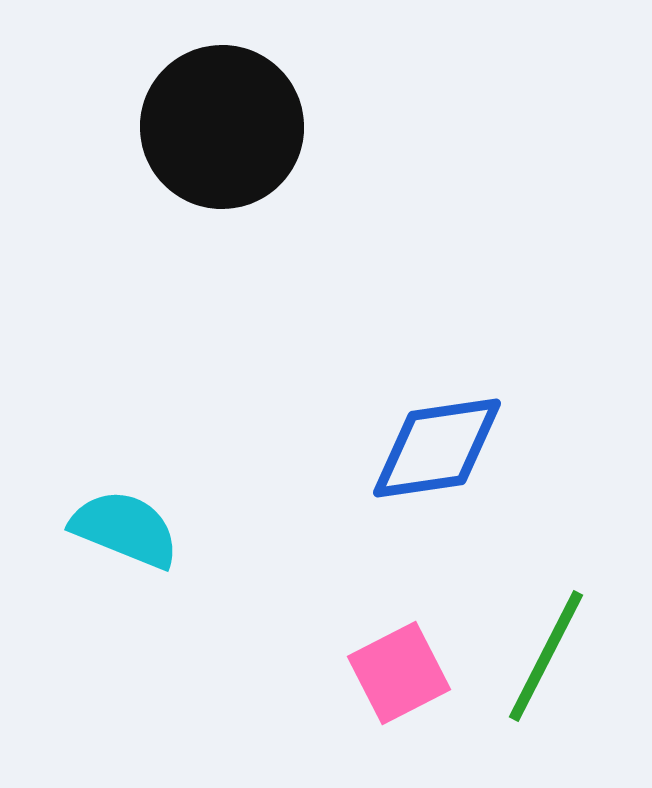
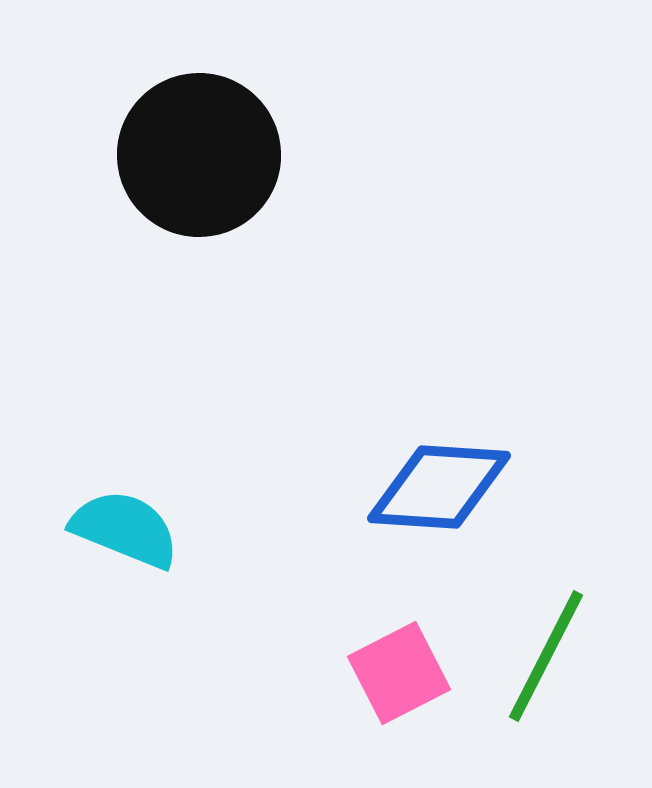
black circle: moved 23 px left, 28 px down
blue diamond: moved 2 px right, 39 px down; rotated 12 degrees clockwise
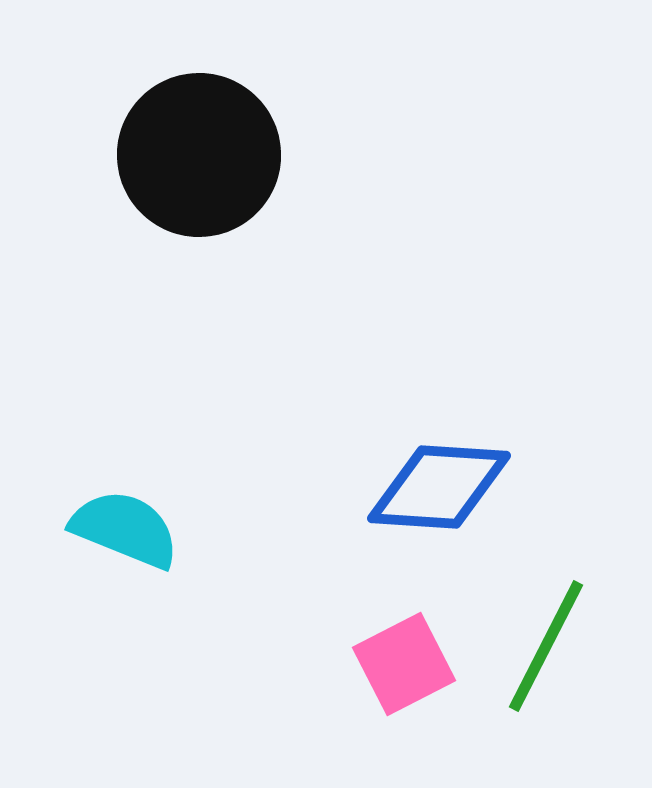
green line: moved 10 px up
pink square: moved 5 px right, 9 px up
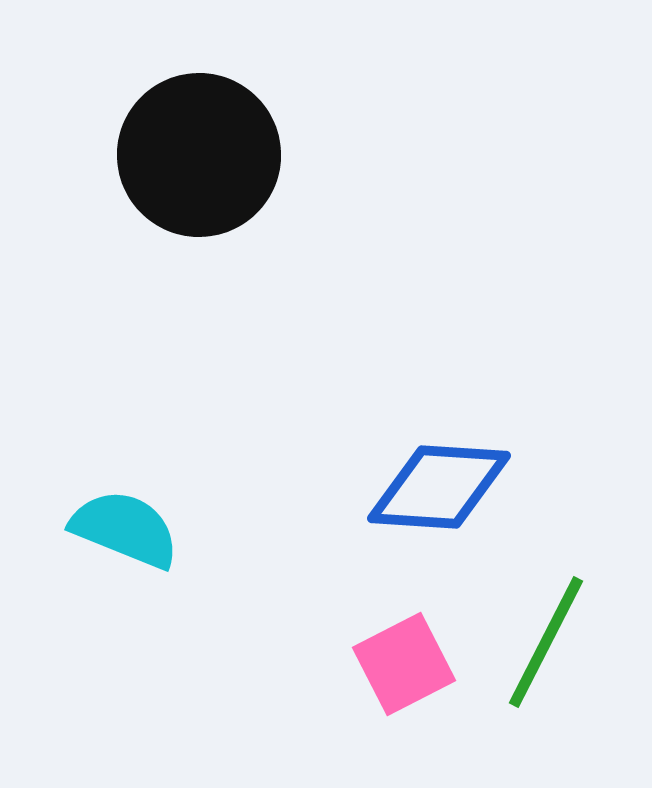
green line: moved 4 px up
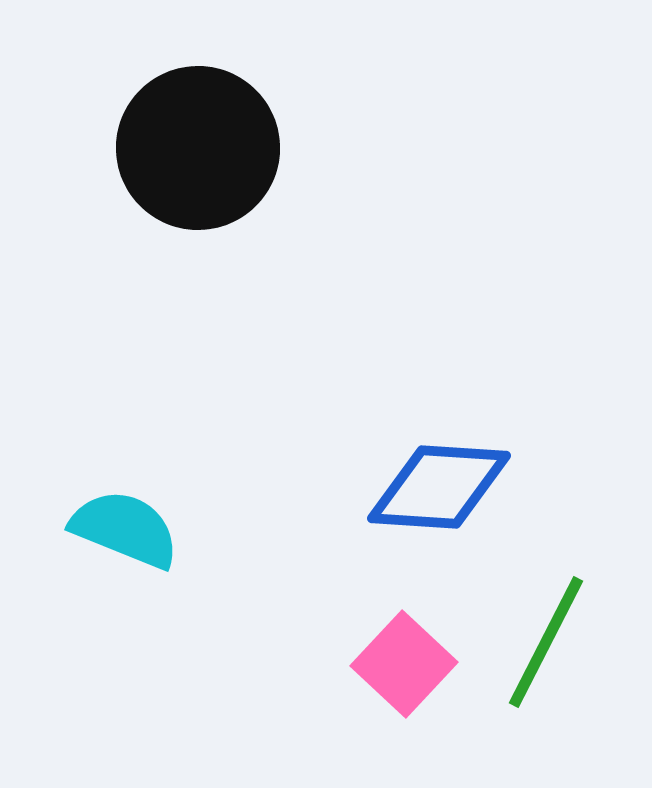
black circle: moved 1 px left, 7 px up
pink square: rotated 20 degrees counterclockwise
